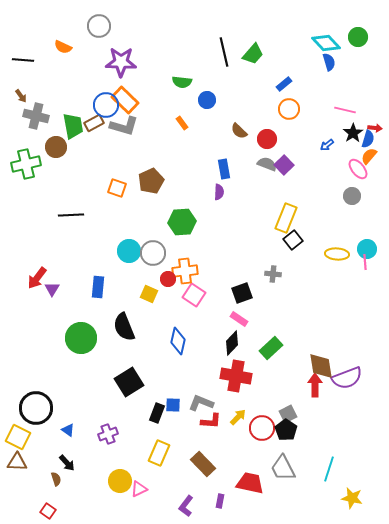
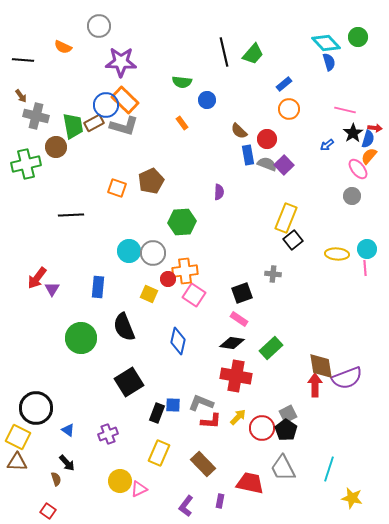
blue rectangle at (224, 169): moved 24 px right, 14 px up
pink line at (365, 262): moved 6 px down
black diamond at (232, 343): rotated 55 degrees clockwise
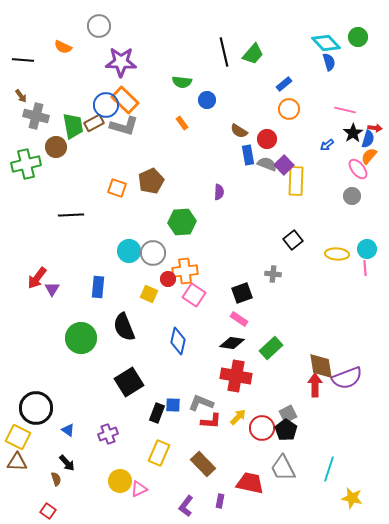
brown semicircle at (239, 131): rotated 12 degrees counterclockwise
yellow rectangle at (286, 218): moved 10 px right, 37 px up; rotated 20 degrees counterclockwise
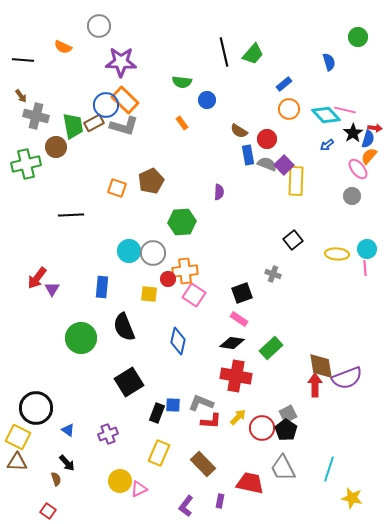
cyan diamond at (326, 43): moved 72 px down
gray cross at (273, 274): rotated 14 degrees clockwise
blue rectangle at (98, 287): moved 4 px right
yellow square at (149, 294): rotated 18 degrees counterclockwise
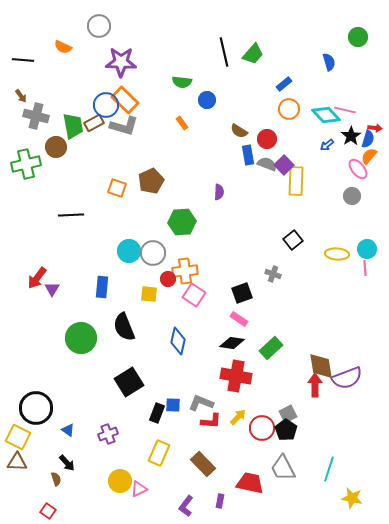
black star at (353, 133): moved 2 px left, 3 px down
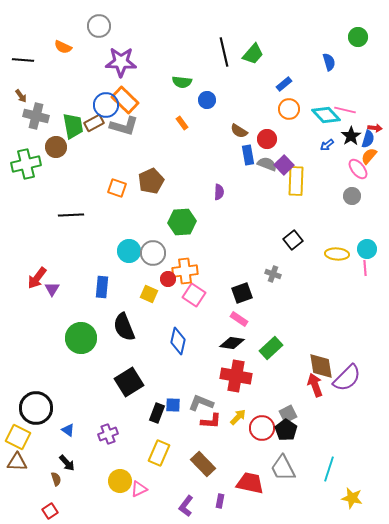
yellow square at (149, 294): rotated 18 degrees clockwise
purple semicircle at (347, 378): rotated 24 degrees counterclockwise
red arrow at (315, 385): rotated 20 degrees counterclockwise
red square at (48, 511): moved 2 px right; rotated 21 degrees clockwise
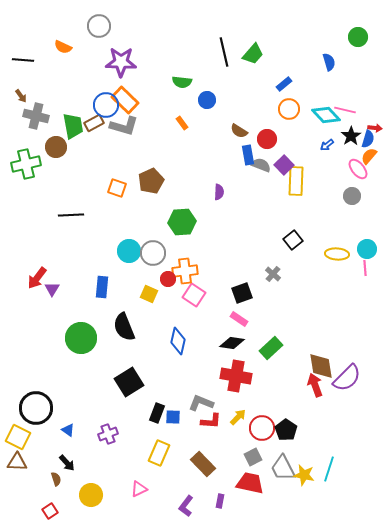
gray semicircle at (267, 164): moved 6 px left, 1 px down
gray cross at (273, 274): rotated 21 degrees clockwise
blue square at (173, 405): moved 12 px down
gray square at (288, 414): moved 35 px left, 43 px down
yellow circle at (120, 481): moved 29 px left, 14 px down
yellow star at (352, 498): moved 48 px left, 23 px up
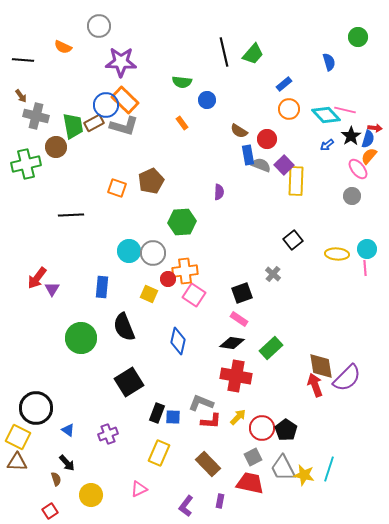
brown rectangle at (203, 464): moved 5 px right
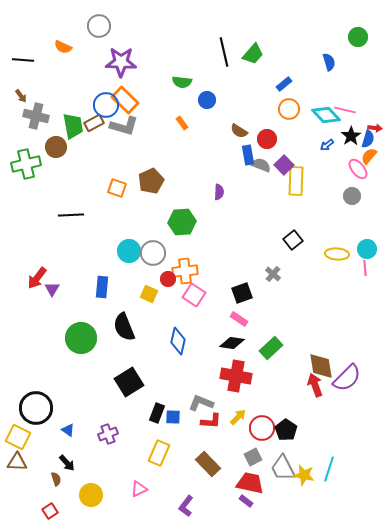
purple rectangle at (220, 501): moved 26 px right; rotated 64 degrees counterclockwise
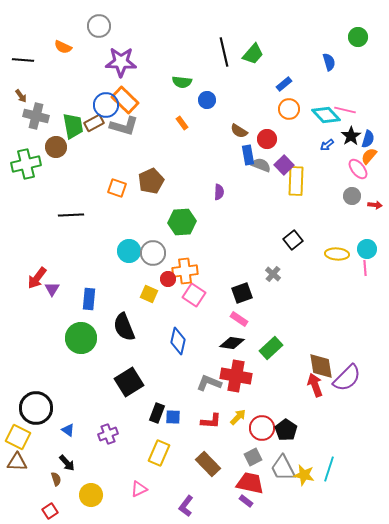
red arrow at (375, 128): moved 77 px down
blue rectangle at (102, 287): moved 13 px left, 12 px down
gray L-shape at (201, 403): moved 8 px right, 20 px up
